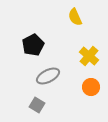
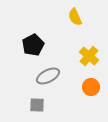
gray square: rotated 28 degrees counterclockwise
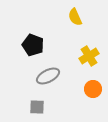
black pentagon: rotated 25 degrees counterclockwise
yellow cross: rotated 18 degrees clockwise
orange circle: moved 2 px right, 2 px down
gray square: moved 2 px down
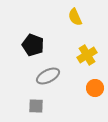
yellow cross: moved 2 px left, 1 px up
orange circle: moved 2 px right, 1 px up
gray square: moved 1 px left, 1 px up
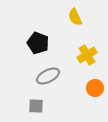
black pentagon: moved 5 px right, 2 px up
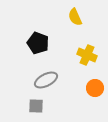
yellow cross: rotated 36 degrees counterclockwise
gray ellipse: moved 2 px left, 4 px down
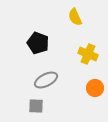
yellow cross: moved 1 px right, 1 px up
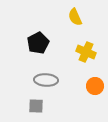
black pentagon: rotated 25 degrees clockwise
yellow cross: moved 2 px left, 2 px up
gray ellipse: rotated 30 degrees clockwise
orange circle: moved 2 px up
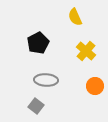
yellow cross: moved 1 px up; rotated 18 degrees clockwise
gray square: rotated 35 degrees clockwise
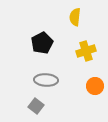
yellow semicircle: rotated 30 degrees clockwise
black pentagon: moved 4 px right
yellow cross: rotated 30 degrees clockwise
